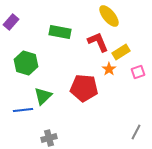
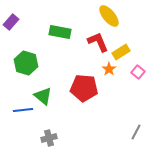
pink square: rotated 32 degrees counterclockwise
green triangle: rotated 36 degrees counterclockwise
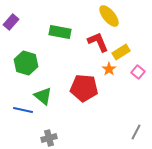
blue line: rotated 18 degrees clockwise
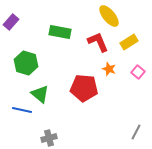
yellow rectangle: moved 8 px right, 10 px up
orange star: rotated 16 degrees counterclockwise
green triangle: moved 3 px left, 2 px up
blue line: moved 1 px left
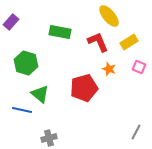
pink square: moved 1 px right, 5 px up; rotated 16 degrees counterclockwise
red pentagon: rotated 20 degrees counterclockwise
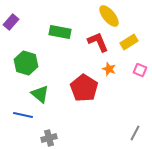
pink square: moved 1 px right, 3 px down
red pentagon: rotated 24 degrees counterclockwise
blue line: moved 1 px right, 5 px down
gray line: moved 1 px left, 1 px down
